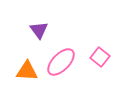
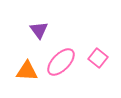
pink square: moved 2 px left, 1 px down
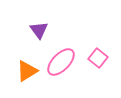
orange triangle: rotated 35 degrees counterclockwise
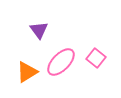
pink square: moved 2 px left
orange triangle: moved 1 px down
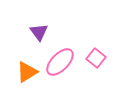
purple triangle: moved 2 px down
pink ellipse: moved 1 px left
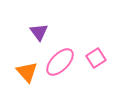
pink square: rotated 18 degrees clockwise
orange triangle: rotated 40 degrees counterclockwise
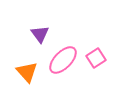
purple triangle: moved 1 px right, 2 px down
pink ellipse: moved 3 px right, 2 px up
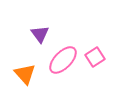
pink square: moved 1 px left, 1 px up
orange triangle: moved 2 px left, 2 px down
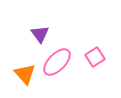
pink ellipse: moved 6 px left, 2 px down
